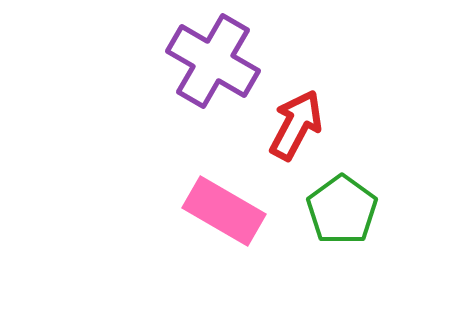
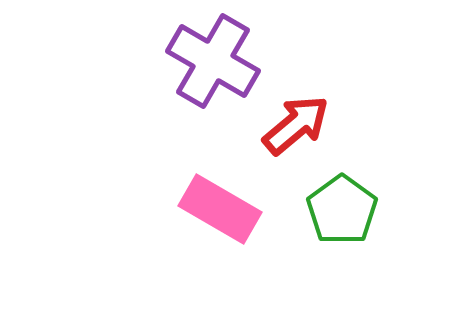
red arrow: rotated 22 degrees clockwise
pink rectangle: moved 4 px left, 2 px up
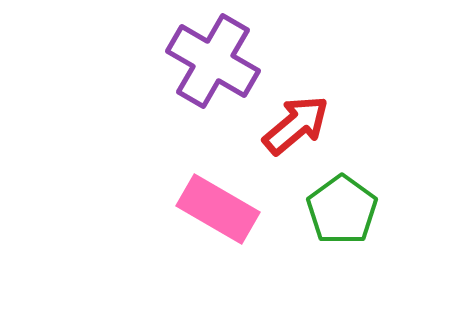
pink rectangle: moved 2 px left
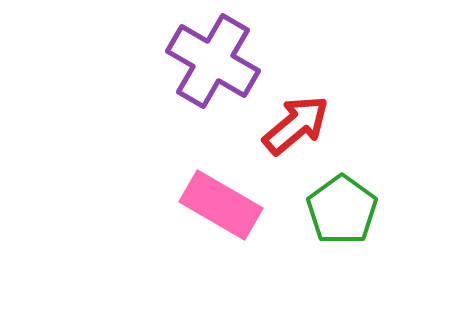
pink rectangle: moved 3 px right, 4 px up
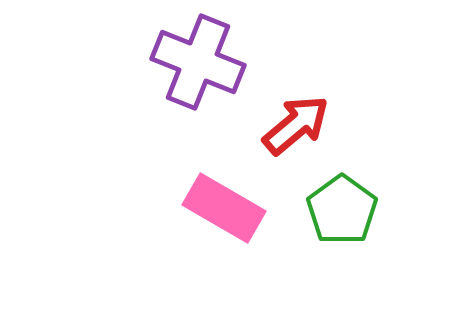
purple cross: moved 15 px left, 1 px down; rotated 8 degrees counterclockwise
pink rectangle: moved 3 px right, 3 px down
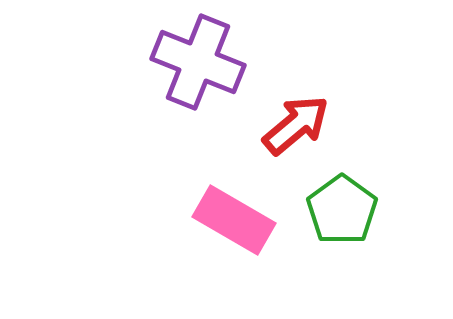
pink rectangle: moved 10 px right, 12 px down
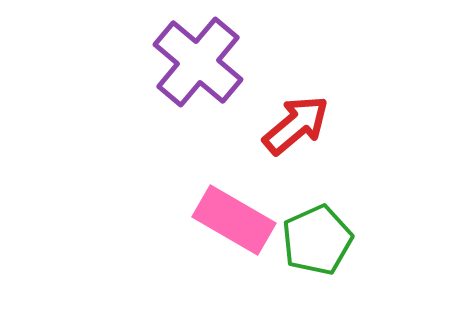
purple cross: rotated 18 degrees clockwise
green pentagon: moved 25 px left, 30 px down; rotated 12 degrees clockwise
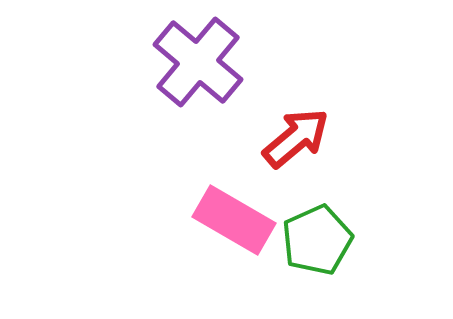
red arrow: moved 13 px down
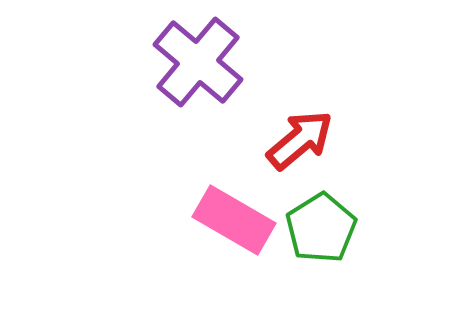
red arrow: moved 4 px right, 2 px down
green pentagon: moved 4 px right, 12 px up; rotated 8 degrees counterclockwise
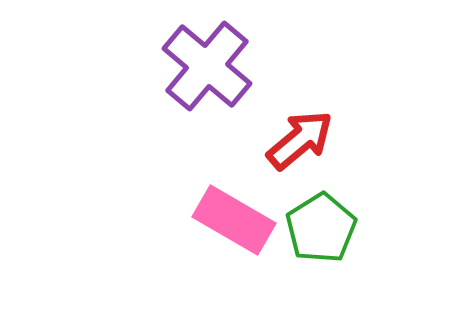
purple cross: moved 9 px right, 4 px down
